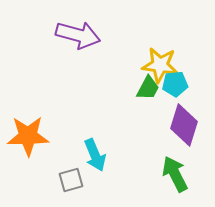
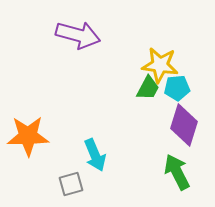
cyan pentagon: moved 2 px right, 4 px down
green arrow: moved 2 px right, 2 px up
gray square: moved 4 px down
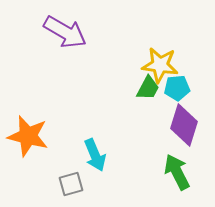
purple arrow: moved 13 px left, 3 px up; rotated 15 degrees clockwise
orange star: rotated 15 degrees clockwise
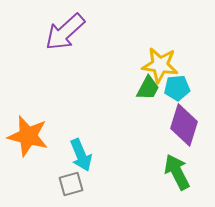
purple arrow: rotated 108 degrees clockwise
cyan arrow: moved 14 px left
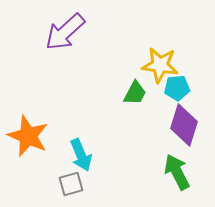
green trapezoid: moved 13 px left, 5 px down
orange star: rotated 9 degrees clockwise
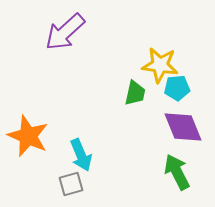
green trapezoid: rotated 16 degrees counterclockwise
purple diamond: moved 1 px left, 2 px down; rotated 39 degrees counterclockwise
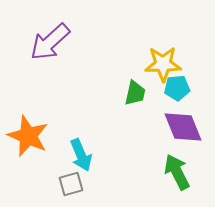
purple arrow: moved 15 px left, 10 px down
yellow star: moved 3 px right, 1 px up; rotated 9 degrees counterclockwise
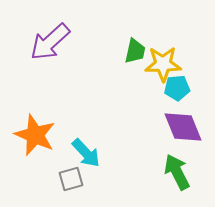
green trapezoid: moved 42 px up
orange star: moved 7 px right, 1 px up
cyan arrow: moved 5 px right, 2 px up; rotated 20 degrees counterclockwise
gray square: moved 5 px up
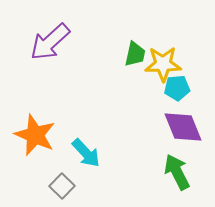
green trapezoid: moved 3 px down
gray square: moved 9 px left, 7 px down; rotated 30 degrees counterclockwise
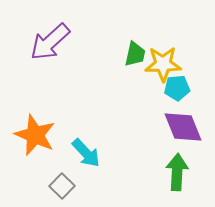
green arrow: rotated 30 degrees clockwise
